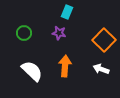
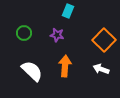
cyan rectangle: moved 1 px right, 1 px up
purple star: moved 2 px left, 2 px down
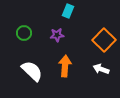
purple star: rotated 16 degrees counterclockwise
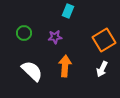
purple star: moved 2 px left, 2 px down
orange square: rotated 15 degrees clockwise
white arrow: moved 1 px right; rotated 84 degrees counterclockwise
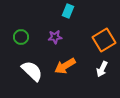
green circle: moved 3 px left, 4 px down
orange arrow: rotated 125 degrees counterclockwise
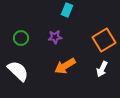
cyan rectangle: moved 1 px left, 1 px up
green circle: moved 1 px down
white semicircle: moved 14 px left
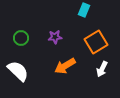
cyan rectangle: moved 17 px right
orange square: moved 8 px left, 2 px down
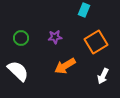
white arrow: moved 1 px right, 7 px down
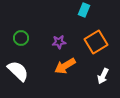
purple star: moved 4 px right, 5 px down
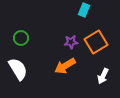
purple star: moved 12 px right
white semicircle: moved 2 px up; rotated 15 degrees clockwise
